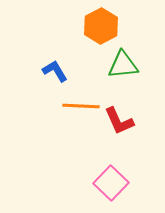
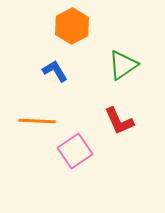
orange hexagon: moved 29 px left
green triangle: rotated 28 degrees counterclockwise
orange line: moved 44 px left, 15 px down
pink square: moved 36 px left, 32 px up; rotated 12 degrees clockwise
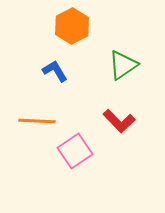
red L-shape: rotated 20 degrees counterclockwise
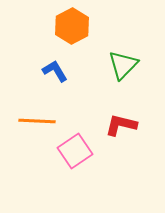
green triangle: rotated 12 degrees counterclockwise
red L-shape: moved 2 px right, 4 px down; rotated 148 degrees clockwise
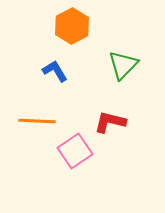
red L-shape: moved 11 px left, 3 px up
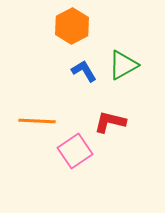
green triangle: rotated 16 degrees clockwise
blue L-shape: moved 29 px right
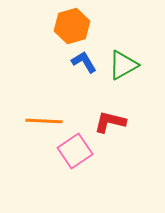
orange hexagon: rotated 12 degrees clockwise
blue L-shape: moved 9 px up
orange line: moved 7 px right
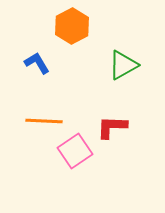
orange hexagon: rotated 12 degrees counterclockwise
blue L-shape: moved 47 px left, 1 px down
red L-shape: moved 2 px right, 5 px down; rotated 12 degrees counterclockwise
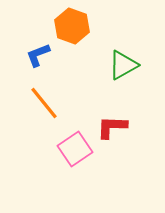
orange hexagon: rotated 12 degrees counterclockwise
blue L-shape: moved 1 px right, 8 px up; rotated 80 degrees counterclockwise
orange line: moved 18 px up; rotated 48 degrees clockwise
pink square: moved 2 px up
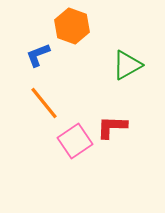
green triangle: moved 4 px right
pink square: moved 8 px up
